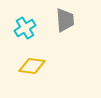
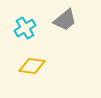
gray trapezoid: rotated 55 degrees clockwise
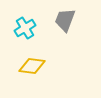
gray trapezoid: rotated 150 degrees clockwise
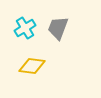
gray trapezoid: moved 7 px left, 8 px down
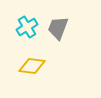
cyan cross: moved 2 px right, 1 px up
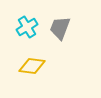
gray trapezoid: moved 2 px right
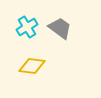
gray trapezoid: rotated 105 degrees clockwise
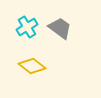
yellow diamond: rotated 32 degrees clockwise
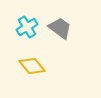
yellow diamond: rotated 12 degrees clockwise
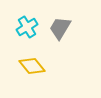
gray trapezoid: rotated 95 degrees counterclockwise
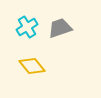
gray trapezoid: rotated 40 degrees clockwise
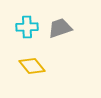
cyan cross: rotated 30 degrees clockwise
